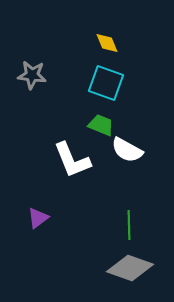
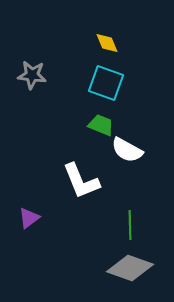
white L-shape: moved 9 px right, 21 px down
purple triangle: moved 9 px left
green line: moved 1 px right
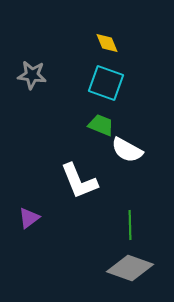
white L-shape: moved 2 px left
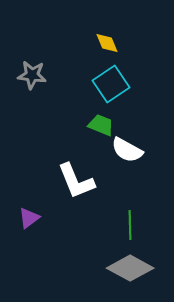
cyan square: moved 5 px right, 1 px down; rotated 36 degrees clockwise
white L-shape: moved 3 px left
gray diamond: rotated 9 degrees clockwise
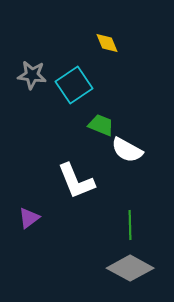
cyan square: moved 37 px left, 1 px down
